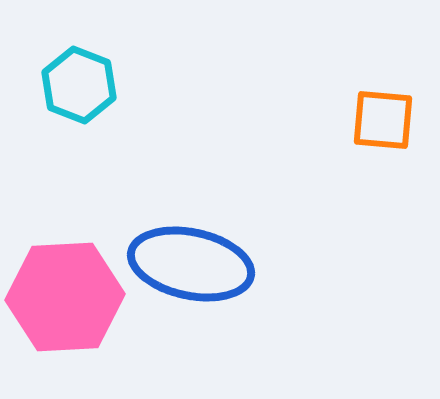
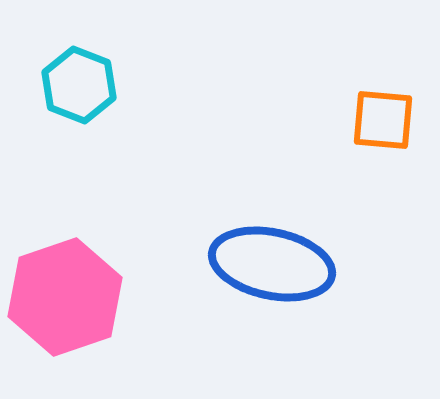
blue ellipse: moved 81 px right
pink hexagon: rotated 16 degrees counterclockwise
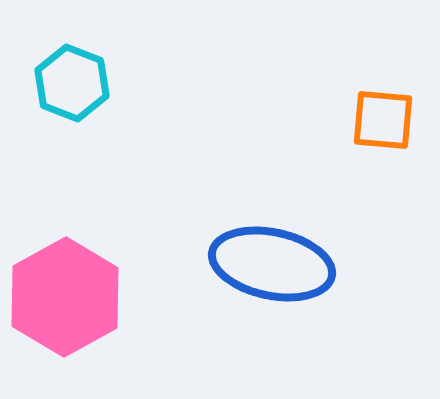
cyan hexagon: moved 7 px left, 2 px up
pink hexagon: rotated 10 degrees counterclockwise
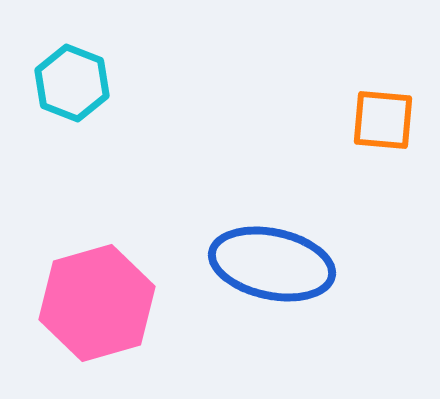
pink hexagon: moved 32 px right, 6 px down; rotated 13 degrees clockwise
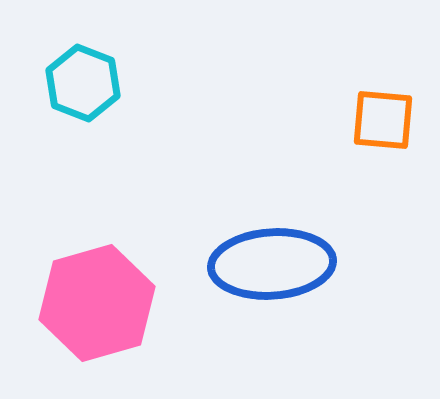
cyan hexagon: moved 11 px right
blue ellipse: rotated 16 degrees counterclockwise
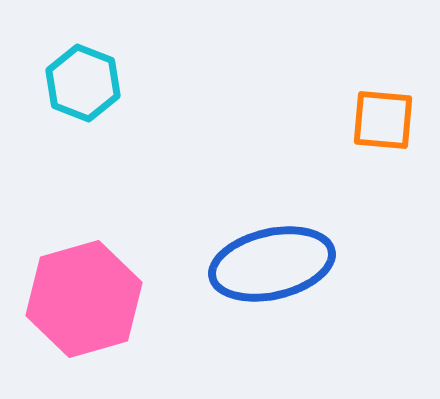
blue ellipse: rotated 9 degrees counterclockwise
pink hexagon: moved 13 px left, 4 px up
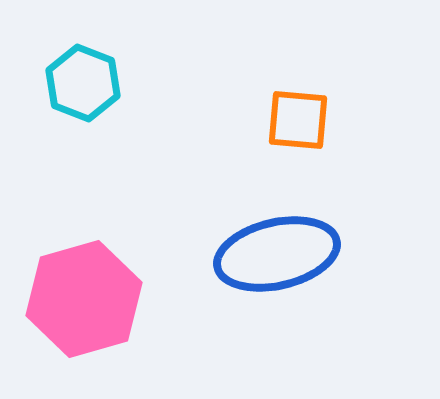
orange square: moved 85 px left
blue ellipse: moved 5 px right, 10 px up
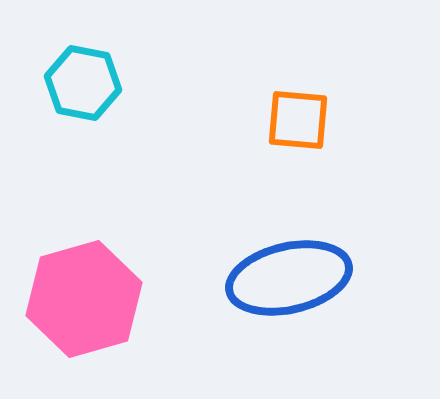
cyan hexagon: rotated 10 degrees counterclockwise
blue ellipse: moved 12 px right, 24 px down
